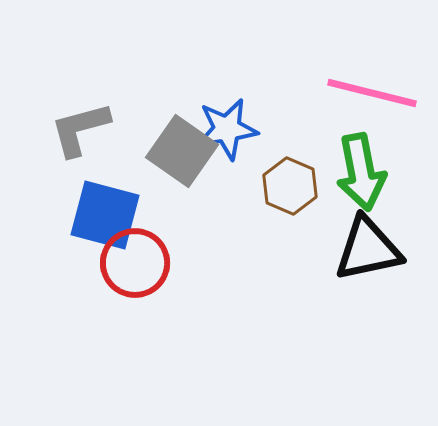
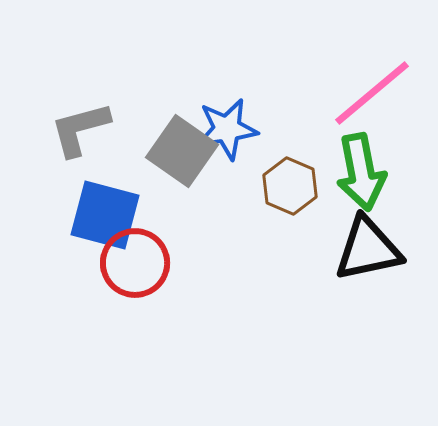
pink line: rotated 54 degrees counterclockwise
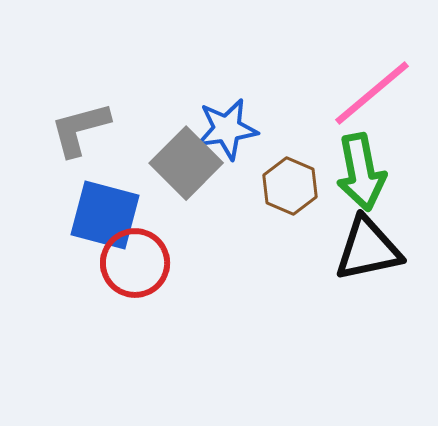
gray square: moved 4 px right, 12 px down; rotated 10 degrees clockwise
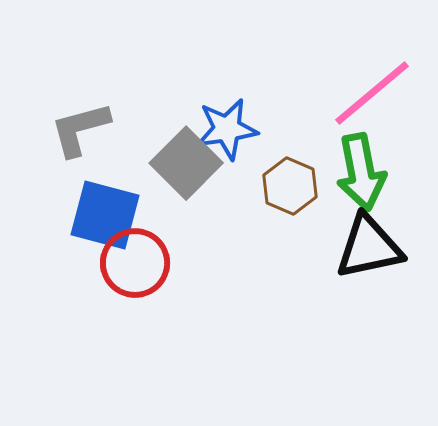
black triangle: moved 1 px right, 2 px up
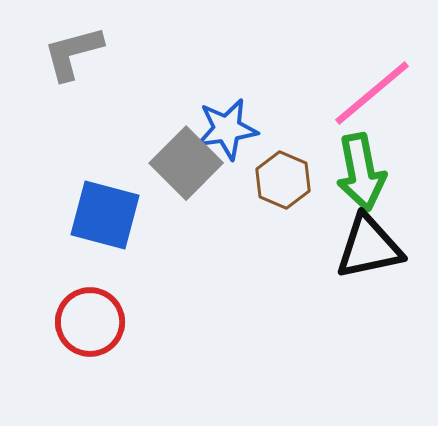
gray L-shape: moved 7 px left, 76 px up
brown hexagon: moved 7 px left, 6 px up
red circle: moved 45 px left, 59 px down
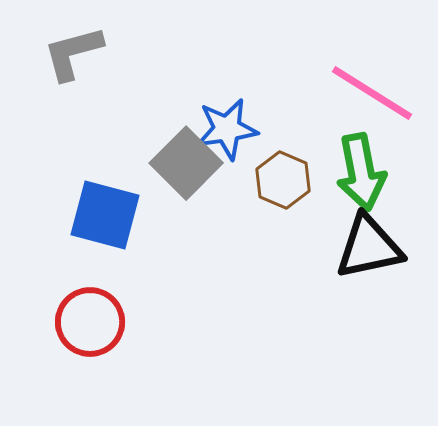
pink line: rotated 72 degrees clockwise
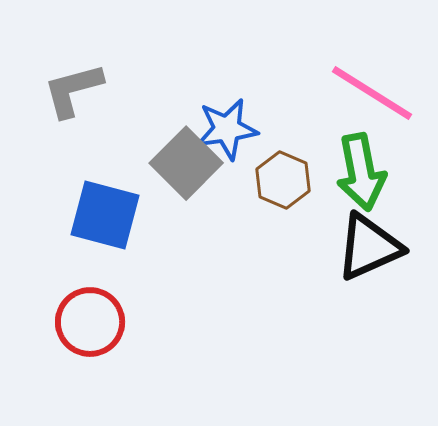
gray L-shape: moved 37 px down
black triangle: rotated 12 degrees counterclockwise
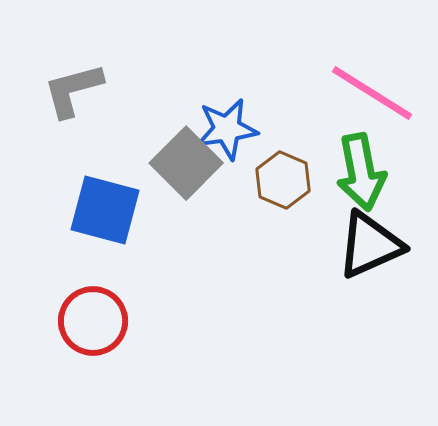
blue square: moved 5 px up
black triangle: moved 1 px right, 2 px up
red circle: moved 3 px right, 1 px up
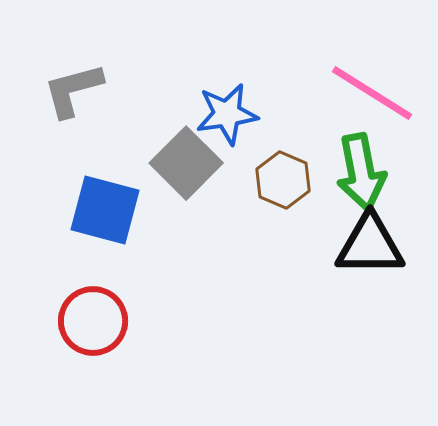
blue star: moved 15 px up
black triangle: rotated 24 degrees clockwise
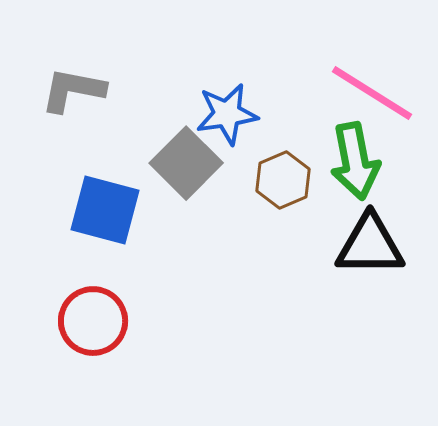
gray L-shape: rotated 26 degrees clockwise
green arrow: moved 6 px left, 11 px up
brown hexagon: rotated 14 degrees clockwise
